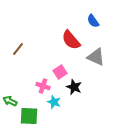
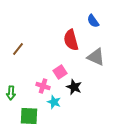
red semicircle: rotated 25 degrees clockwise
green arrow: moved 1 px right, 8 px up; rotated 112 degrees counterclockwise
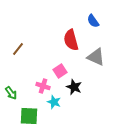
pink square: moved 1 px up
green arrow: rotated 40 degrees counterclockwise
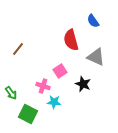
black star: moved 9 px right, 3 px up
cyan star: rotated 16 degrees counterclockwise
green square: moved 1 px left, 2 px up; rotated 24 degrees clockwise
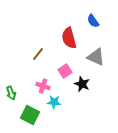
red semicircle: moved 2 px left, 2 px up
brown line: moved 20 px right, 5 px down
pink square: moved 5 px right
black star: moved 1 px left
green arrow: rotated 16 degrees clockwise
green square: moved 2 px right, 1 px down
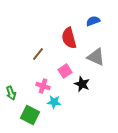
blue semicircle: rotated 104 degrees clockwise
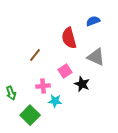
brown line: moved 3 px left, 1 px down
pink cross: rotated 24 degrees counterclockwise
cyan star: moved 1 px right, 1 px up
green square: rotated 18 degrees clockwise
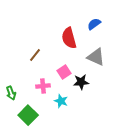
blue semicircle: moved 1 px right, 3 px down; rotated 16 degrees counterclockwise
pink square: moved 1 px left, 1 px down
black star: moved 1 px left, 2 px up; rotated 28 degrees counterclockwise
cyan star: moved 6 px right; rotated 16 degrees clockwise
green square: moved 2 px left
